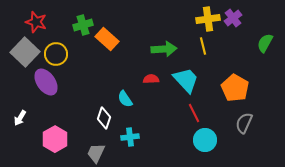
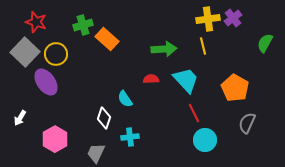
gray semicircle: moved 3 px right
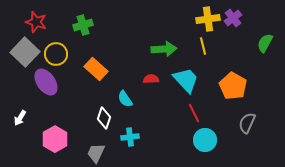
orange rectangle: moved 11 px left, 30 px down
orange pentagon: moved 2 px left, 2 px up
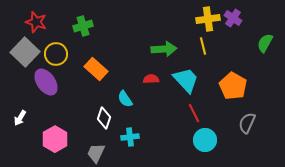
purple cross: rotated 18 degrees counterclockwise
green cross: moved 1 px down
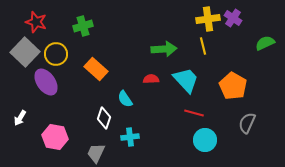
green semicircle: rotated 36 degrees clockwise
red line: rotated 48 degrees counterclockwise
pink hexagon: moved 2 px up; rotated 20 degrees counterclockwise
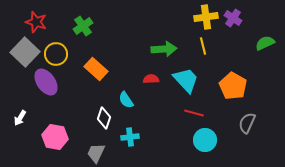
yellow cross: moved 2 px left, 2 px up
green cross: rotated 18 degrees counterclockwise
cyan semicircle: moved 1 px right, 1 px down
